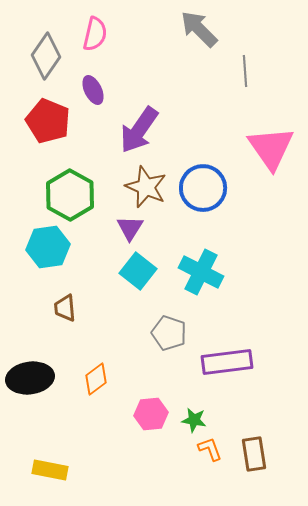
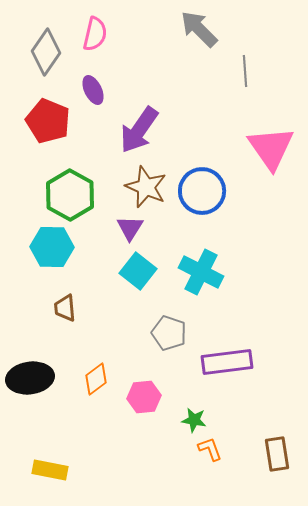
gray diamond: moved 4 px up
blue circle: moved 1 px left, 3 px down
cyan hexagon: moved 4 px right; rotated 9 degrees clockwise
pink hexagon: moved 7 px left, 17 px up
brown rectangle: moved 23 px right
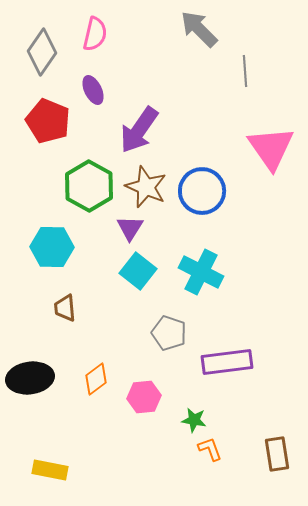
gray diamond: moved 4 px left
green hexagon: moved 19 px right, 9 px up
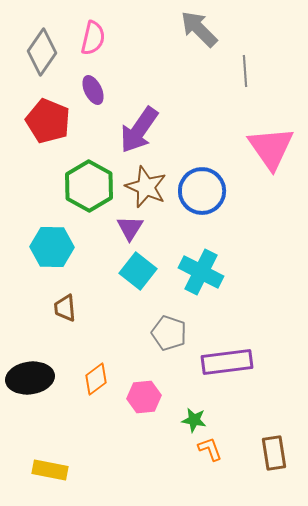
pink semicircle: moved 2 px left, 4 px down
brown rectangle: moved 3 px left, 1 px up
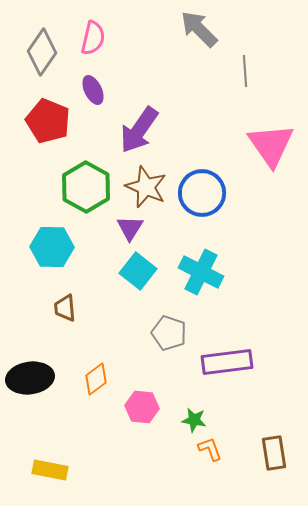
pink triangle: moved 3 px up
green hexagon: moved 3 px left, 1 px down
blue circle: moved 2 px down
pink hexagon: moved 2 px left, 10 px down; rotated 12 degrees clockwise
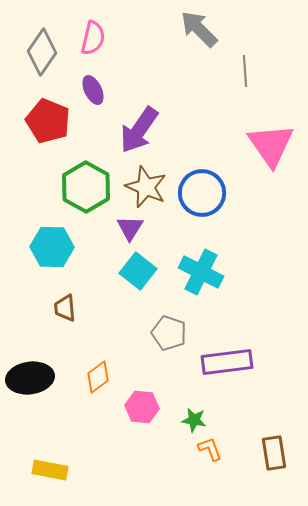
orange diamond: moved 2 px right, 2 px up
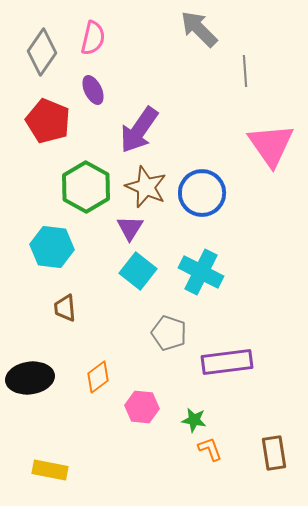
cyan hexagon: rotated 6 degrees clockwise
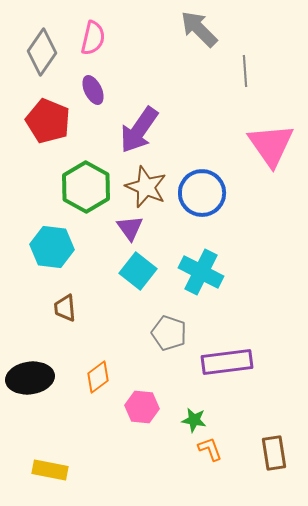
purple triangle: rotated 8 degrees counterclockwise
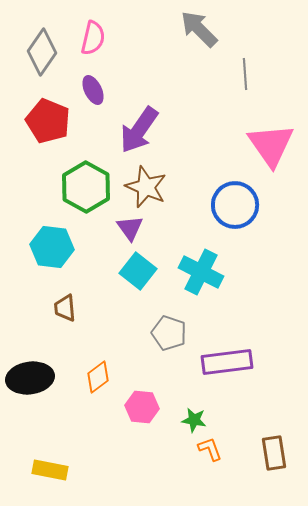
gray line: moved 3 px down
blue circle: moved 33 px right, 12 px down
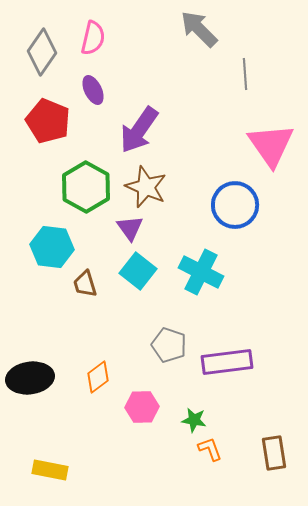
brown trapezoid: moved 20 px right, 24 px up; rotated 12 degrees counterclockwise
gray pentagon: moved 12 px down
pink hexagon: rotated 8 degrees counterclockwise
